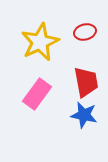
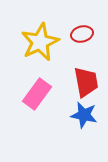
red ellipse: moved 3 px left, 2 px down
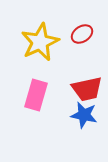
red ellipse: rotated 20 degrees counterclockwise
red trapezoid: moved 1 px right, 7 px down; rotated 88 degrees clockwise
pink rectangle: moved 1 px left, 1 px down; rotated 20 degrees counterclockwise
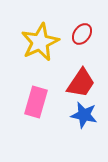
red ellipse: rotated 20 degrees counterclockwise
red trapezoid: moved 6 px left, 6 px up; rotated 44 degrees counterclockwise
pink rectangle: moved 7 px down
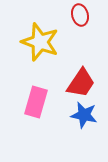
red ellipse: moved 2 px left, 19 px up; rotated 50 degrees counterclockwise
yellow star: rotated 27 degrees counterclockwise
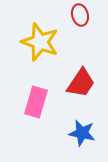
blue star: moved 2 px left, 18 px down
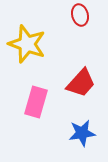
yellow star: moved 13 px left, 2 px down
red trapezoid: rotated 8 degrees clockwise
blue star: rotated 20 degrees counterclockwise
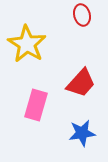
red ellipse: moved 2 px right
yellow star: rotated 12 degrees clockwise
pink rectangle: moved 3 px down
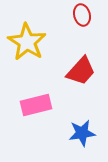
yellow star: moved 2 px up
red trapezoid: moved 12 px up
pink rectangle: rotated 60 degrees clockwise
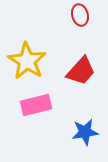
red ellipse: moved 2 px left
yellow star: moved 19 px down
blue star: moved 3 px right, 1 px up
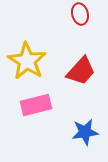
red ellipse: moved 1 px up
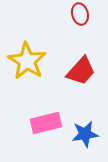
pink rectangle: moved 10 px right, 18 px down
blue star: moved 2 px down
